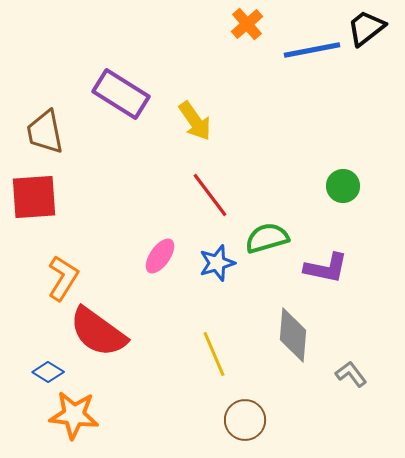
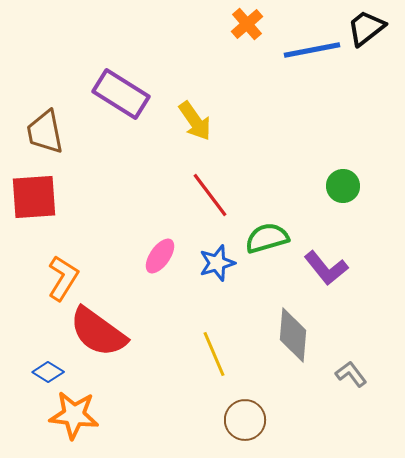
purple L-shape: rotated 39 degrees clockwise
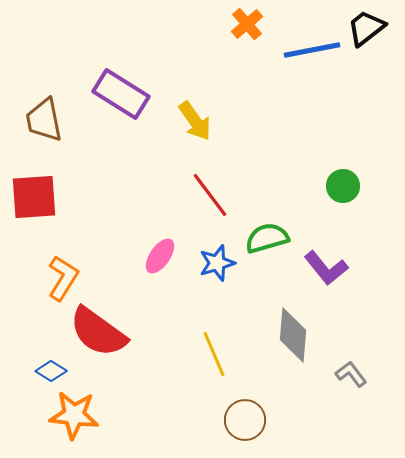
brown trapezoid: moved 1 px left, 12 px up
blue diamond: moved 3 px right, 1 px up
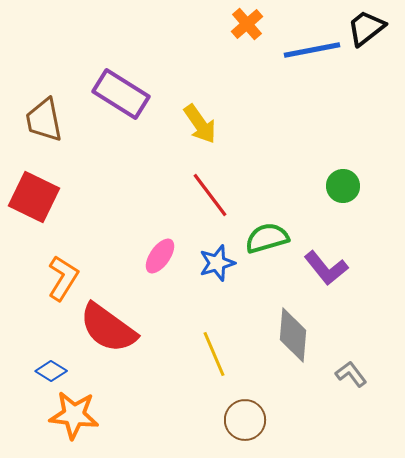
yellow arrow: moved 5 px right, 3 px down
red square: rotated 30 degrees clockwise
red semicircle: moved 10 px right, 4 px up
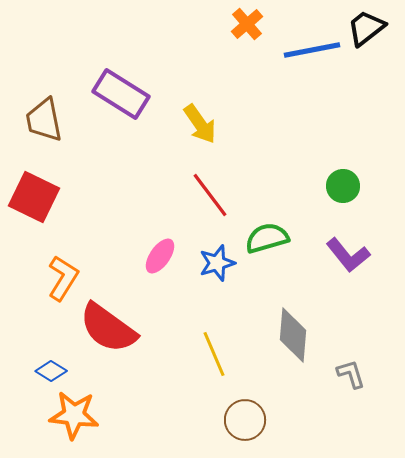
purple L-shape: moved 22 px right, 13 px up
gray L-shape: rotated 20 degrees clockwise
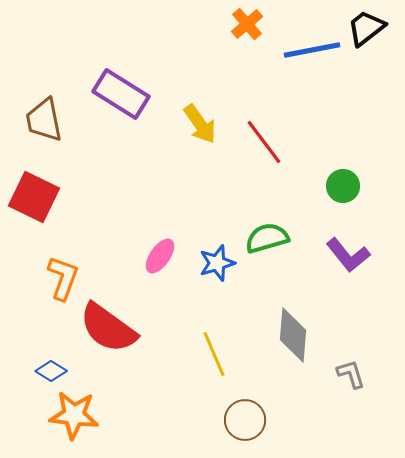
red line: moved 54 px right, 53 px up
orange L-shape: rotated 12 degrees counterclockwise
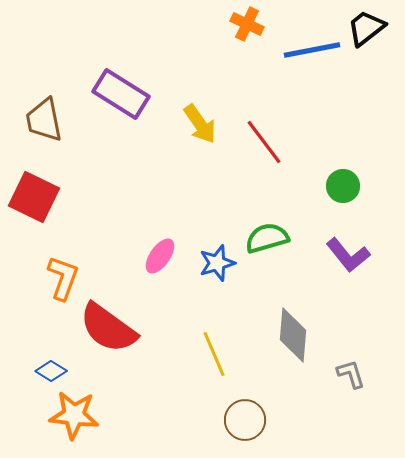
orange cross: rotated 24 degrees counterclockwise
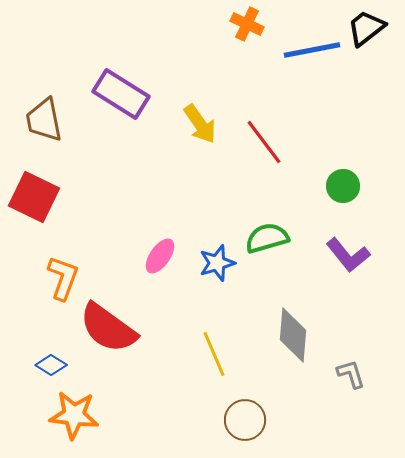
blue diamond: moved 6 px up
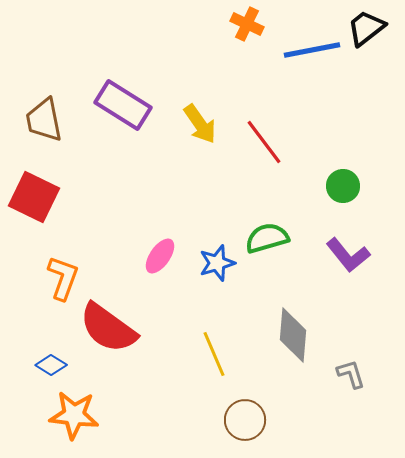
purple rectangle: moved 2 px right, 11 px down
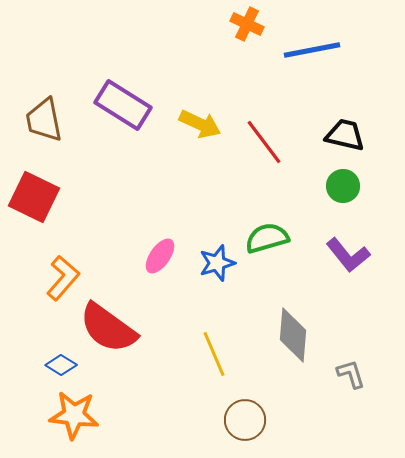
black trapezoid: moved 21 px left, 107 px down; rotated 51 degrees clockwise
yellow arrow: rotated 30 degrees counterclockwise
orange L-shape: rotated 21 degrees clockwise
blue diamond: moved 10 px right
